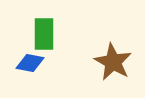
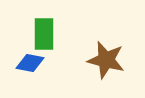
brown star: moved 7 px left, 2 px up; rotated 15 degrees counterclockwise
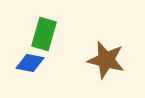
green rectangle: rotated 16 degrees clockwise
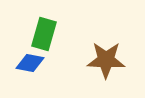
brown star: rotated 12 degrees counterclockwise
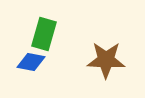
blue diamond: moved 1 px right, 1 px up
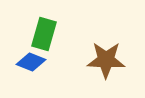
blue diamond: rotated 12 degrees clockwise
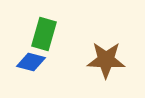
blue diamond: rotated 8 degrees counterclockwise
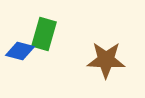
blue diamond: moved 11 px left, 11 px up
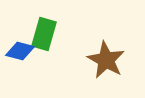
brown star: rotated 27 degrees clockwise
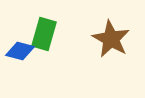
brown star: moved 5 px right, 21 px up
